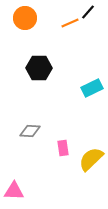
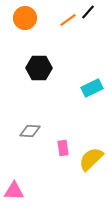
orange line: moved 2 px left, 3 px up; rotated 12 degrees counterclockwise
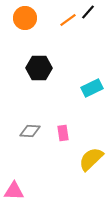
pink rectangle: moved 15 px up
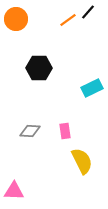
orange circle: moved 9 px left, 1 px down
pink rectangle: moved 2 px right, 2 px up
yellow semicircle: moved 9 px left, 2 px down; rotated 108 degrees clockwise
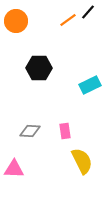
orange circle: moved 2 px down
cyan rectangle: moved 2 px left, 3 px up
pink triangle: moved 22 px up
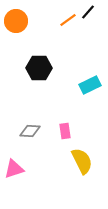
pink triangle: rotated 20 degrees counterclockwise
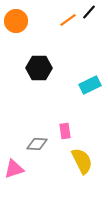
black line: moved 1 px right
gray diamond: moved 7 px right, 13 px down
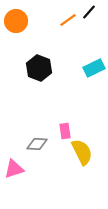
black hexagon: rotated 20 degrees clockwise
cyan rectangle: moved 4 px right, 17 px up
yellow semicircle: moved 9 px up
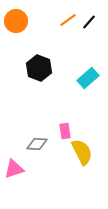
black line: moved 10 px down
cyan rectangle: moved 6 px left, 10 px down; rotated 15 degrees counterclockwise
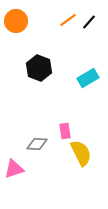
cyan rectangle: rotated 10 degrees clockwise
yellow semicircle: moved 1 px left, 1 px down
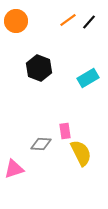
gray diamond: moved 4 px right
